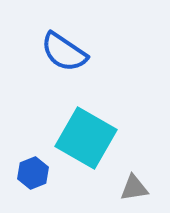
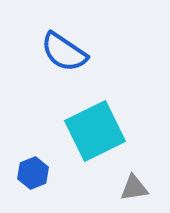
cyan square: moved 9 px right, 7 px up; rotated 34 degrees clockwise
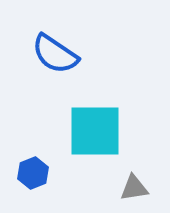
blue semicircle: moved 9 px left, 2 px down
cyan square: rotated 26 degrees clockwise
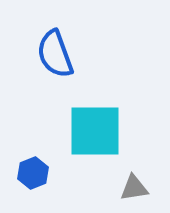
blue semicircle: rotated 36 degrees clockwise
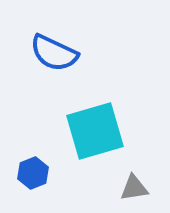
blue semicircle: moved 1 px left, 1 px up; rotated 45 degrees counterclockwise
cyan square: rotated 16 degrees counterclockwise
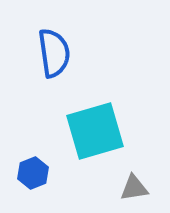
blue semicircle: rotated 123 degrees counterclockwise
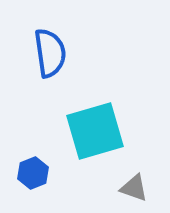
blue semicircle: moved 4 px left
gray triangle: rotated 28 degrees clockwise
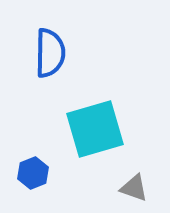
blue semicircle: rotated 9 degrees clockwise
cyan square: moved 2 px up
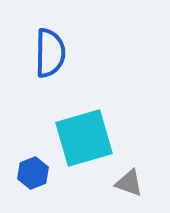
cyan square: moved 11 px left, 9 px down
gray triangle: moved 5 px left, 5 px up
